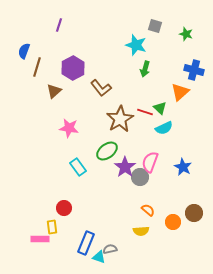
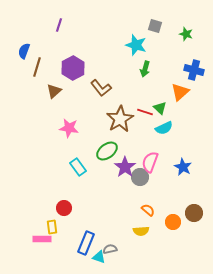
pink rectangle: moved 2 px right
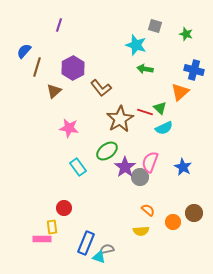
blue semicircle: rotated 21 degrees clockwise
green arrow: rotated 84 degrees clockwise
gray semicircle: moved 3 px left
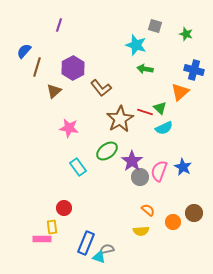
pink semicircle: moved 9 px right, 9 px down
purple star: moved 7 px right, 6 px up
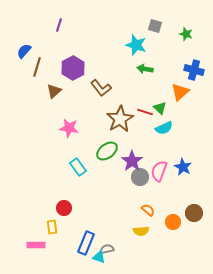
pink rectangle: moved 6 px left, 6 px down
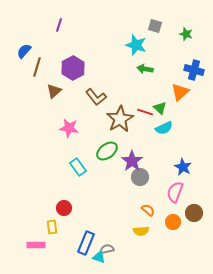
brown L-shape: moved 5 px left, 9 px down
pink semicircle: moved 16 px right, 21 px down
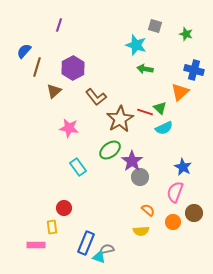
green ellipse: moved 3 px right, 1 px up
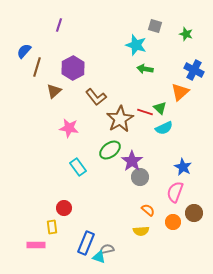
blue cross: rotated 12 degrees clockwise
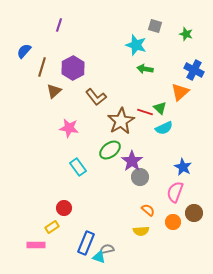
brown line: moved 5 px right
brown star: moved 1 px right, 2 px down
yellow rectangle: rotated 64 degrees clockwise
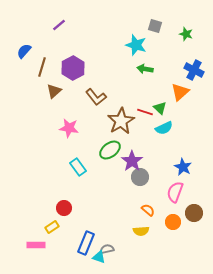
purple line: rotated 32 degrees clockwise
